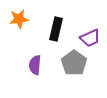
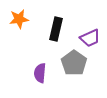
purple semicircle: moved 5 px right, 8 px down
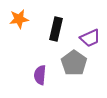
purple semicircle: moved 2 px down
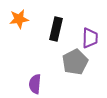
purple trapezoid: rotated 65 degrees counterclockwise
gray pentagon: moved 1 px right, 1 px up; rotated 10 degrees clockwise
purple semicircle: moved 5 px left, 9 px down
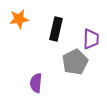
purple trapezoid: moved 1 px right, 1 px down
purple semicircle: moved 1 px right, 1 px up
